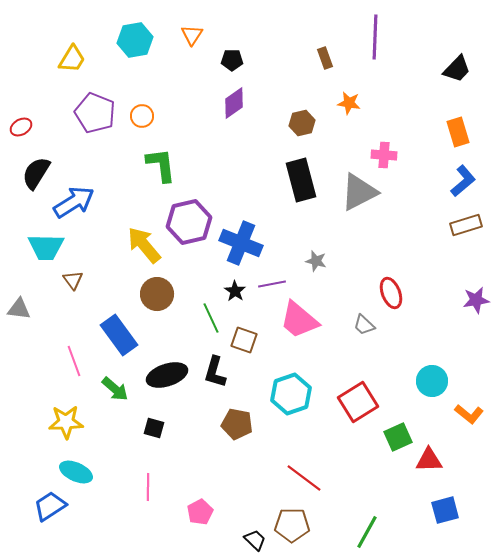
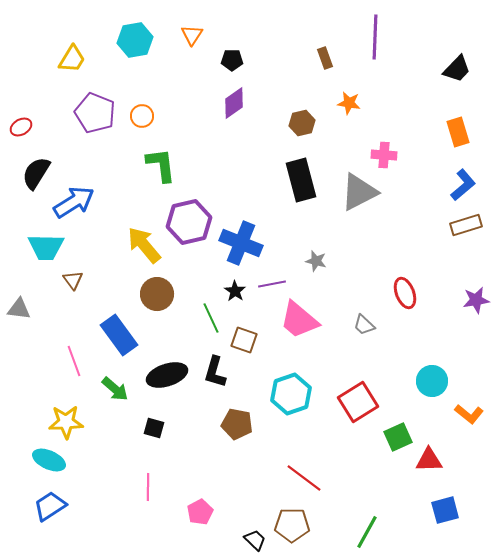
blue L-shape at (463, 181): moved 4 px down
red ellipse at (391, 293): moved 14 px right
cyan ellipse at (76, 472): moved 27 px left, 12 px up
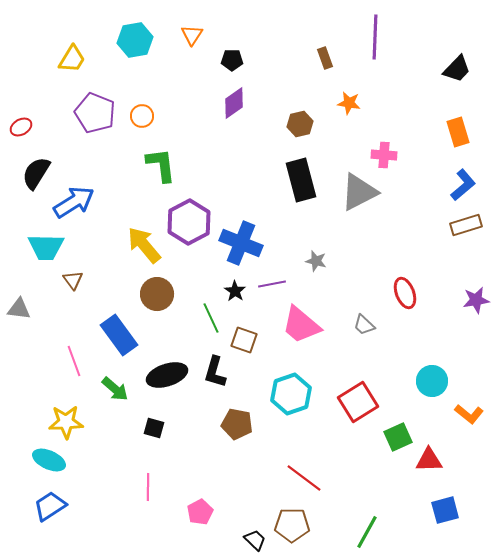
brown hexagon at (302, 123): moved 2 px left, 1 px down
purple hexagon at (189, 222): rotated 15 degrees counterclockwise
pink trapezoid at (299, 320): moved 2 px right, 5 px down
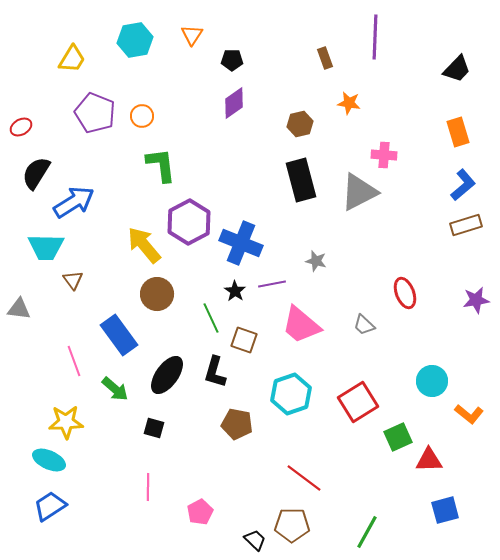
black ellipse at (167, 375): rotated 36 degrees counterclockwise
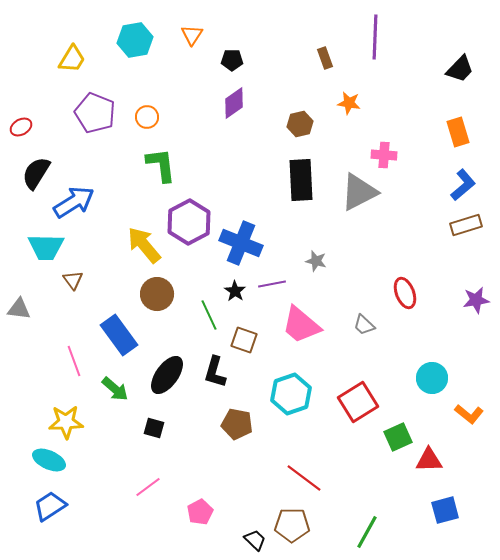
black trapezoid at (457, 69): moved 3 px right
orange circle at (142, 116): moved 5 px right, 1 px down
black rectangle at (301, 180): rotated 12 degrees clockwise
green line at (211, 318): moved 2 px left, 3 px up
cyan circle at (432, 381): moved 3 px up
pink line at (148, 487): rotated 52 degrees clockwise
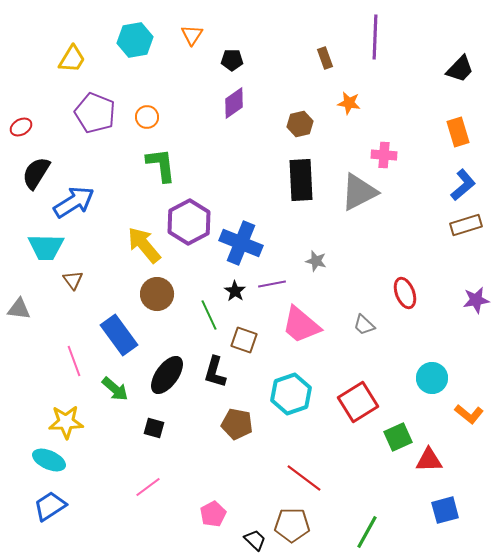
pink pentagon at (200, 512): moved 13 px right, 2 px down
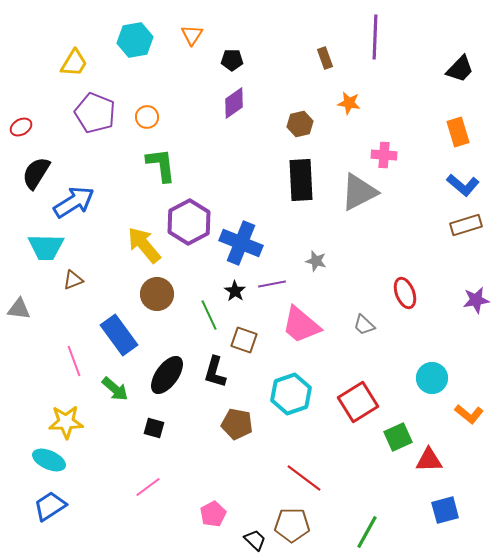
yellow trapezoid at (72, 59): moved 2 px right, 4 px down
blue L-shape at (463, 185): rotated 80 degrees clockwise
brown triangle at (73, 280): rotated 45 degrees clockwise
